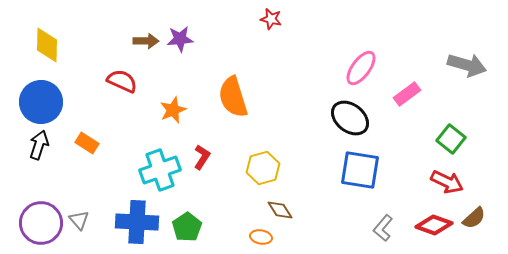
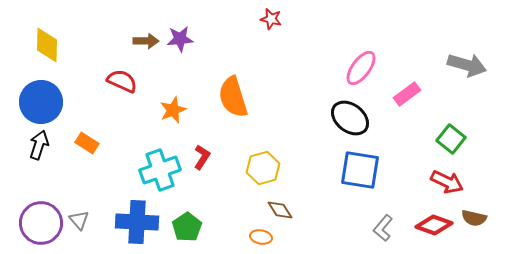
brown semicircle: rotated 55 degrees clockwise
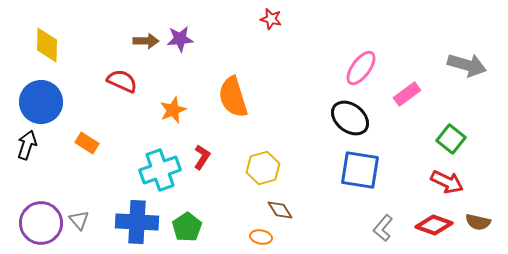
black arrow: moved 12 px left
brown semicircle: moved 4 px right, 4 px down
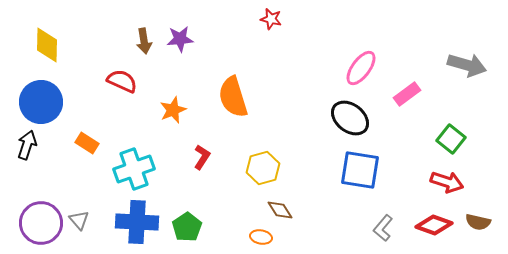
brown arrow: moved 2 px left; rotated 80 degrees clockwise
cyan cross: moved 26 px left, 1 px up
red arrow: rotated 8 degrees counterclockwise
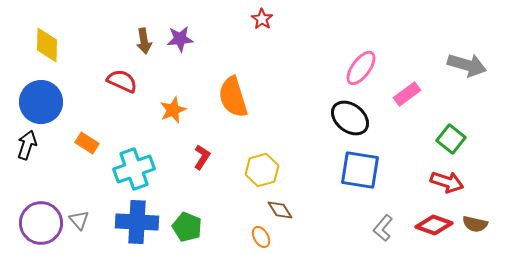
red star: moved 9 px left; rotated 20 degrees clockwise
yellow hexagon: moved 1 px left, 2 px down
brown semicircle: moved 3 px left, 2 px down
green pentagon: rotated 16 degrees counterclockwise
orange ellipse: rotated 50 degrees clockwise
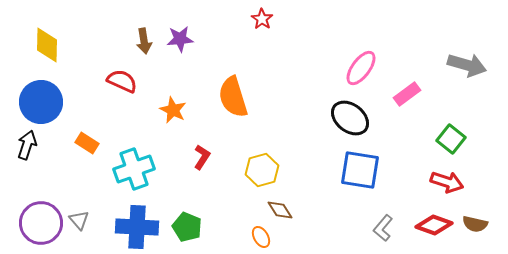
orange star: rotated 24 degrees counterclockwise
blue cross: moved 5 px down
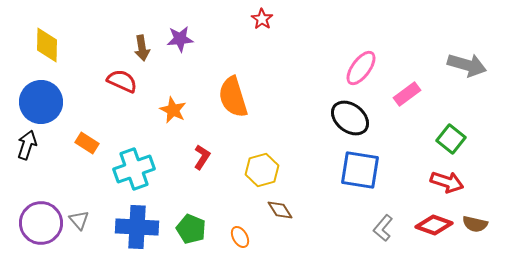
brown arrow: moved 2 px left, 7 px down
green pentagon: moved 4 px right, 2 px down
orange ellipse: moved 21 px left
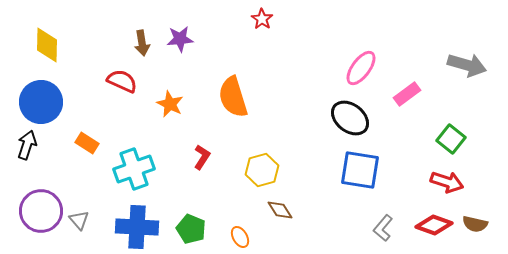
brown arrow: moved 5 px up
orange star: moved 3 px left, 6 px up
purple circle: moved 12 px up
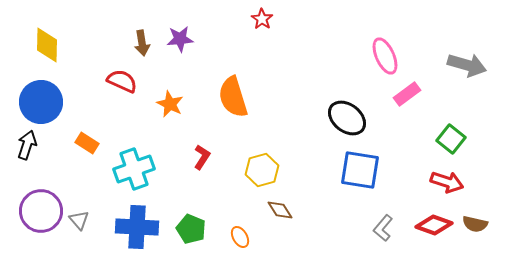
pink ellipse: moved 24 px right, 12 px up; rotated 60 degrees counterclockwise
black ellipse: moved 3 px left
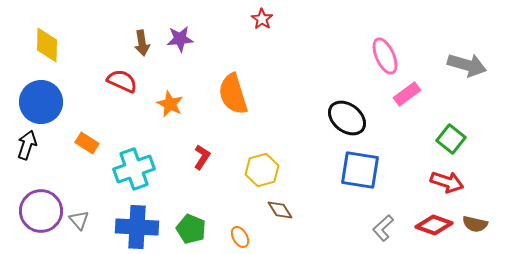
orange semicircle: moved 3 px up
gray L-shape: rotated 8 degrees clockwise
